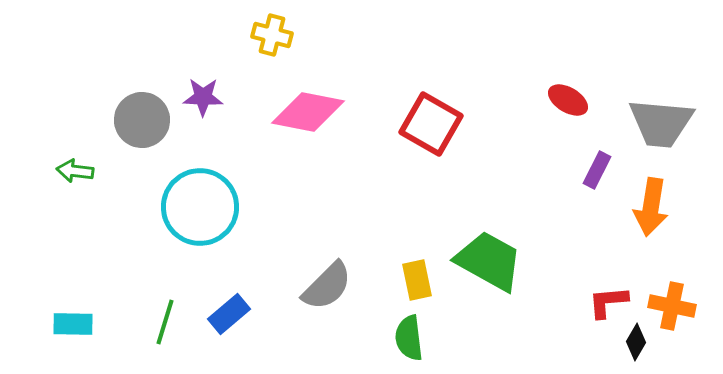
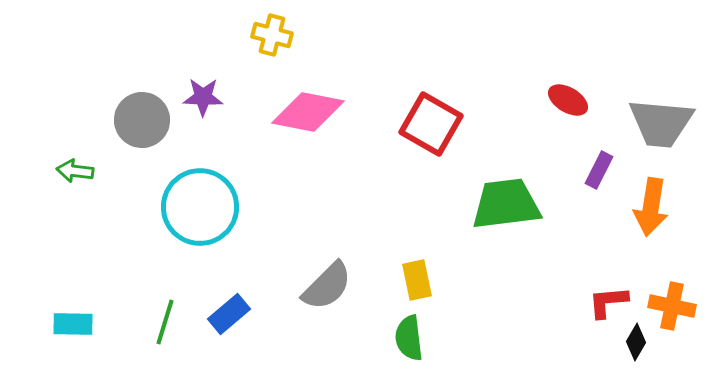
purple rectangle: moved 2 px right
green trapezoid: moved 17 px right, 57 px up; rotated 36 degrees counterclockwise
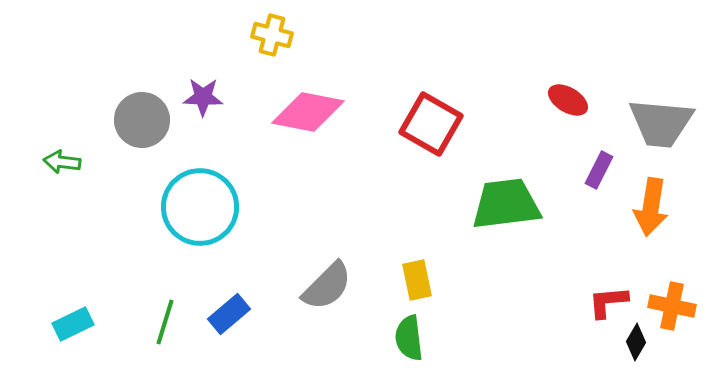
green arrow: moved 13 px left, 9 px up
cyan rectangle: rotated 27 degrees counterclockwise
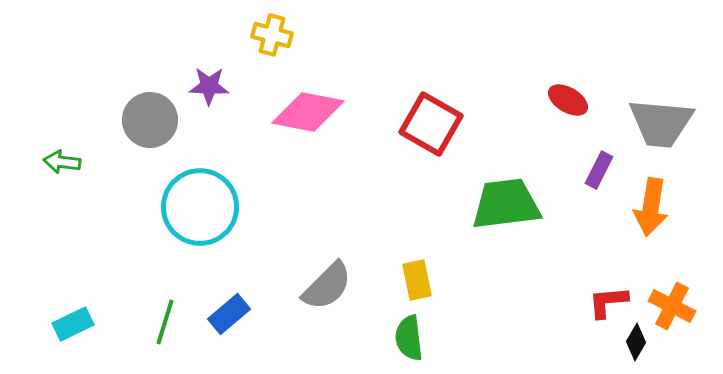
purple star: moved 6 px right, 11 px up
gray circle: moved 8 px right
orange cross: rotated 15 degrees clockwise
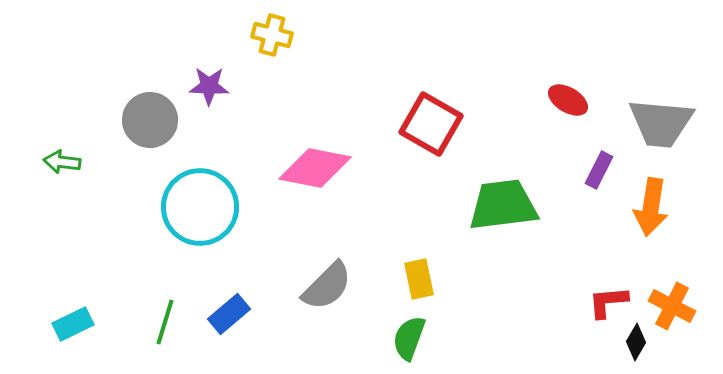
pink diamond: moved 7 px right, 56 px down
green trapezoid: moved 3 px left, 1 px down
yellow rectangle: moved 2 px right, 1 px up
green semicircle: rotated 27 degrees clockwise
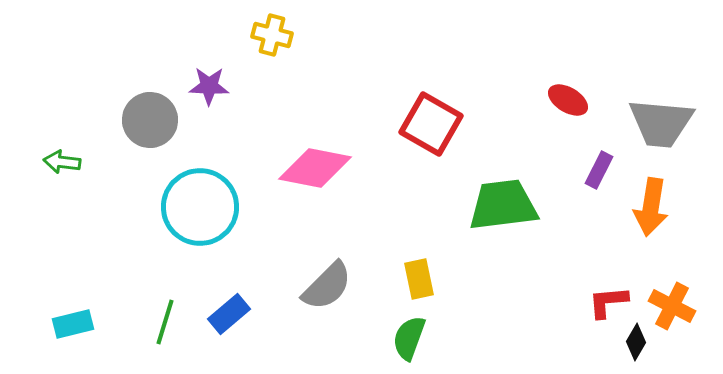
cyan rectangle: rotated 12 degrees clockwise
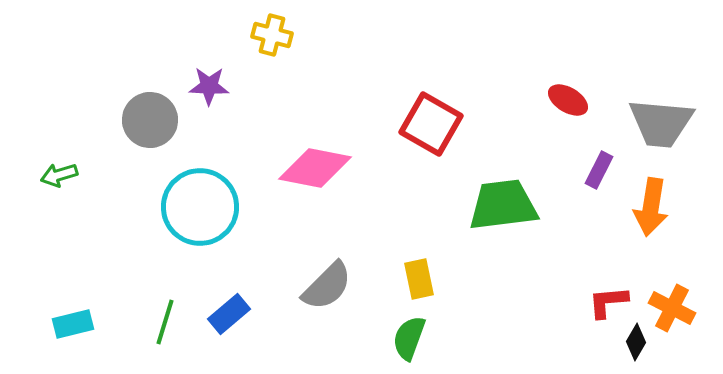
green arrow: moved 3 px left, 13 px down; rotated 24 degrees counterclockwise
orange cross: moved 2 px down
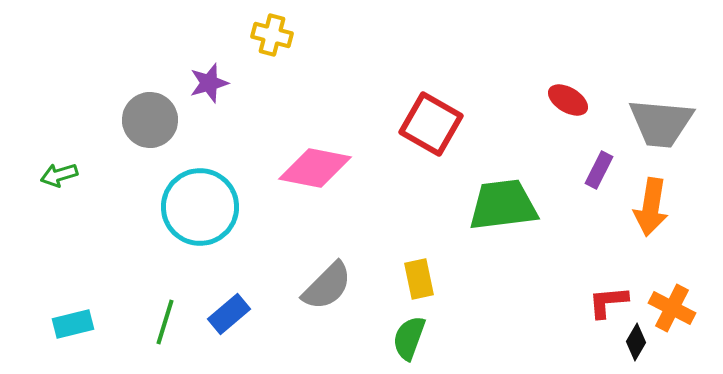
purple star: moved 3 px up; rotated 18 degrees counterclockwise
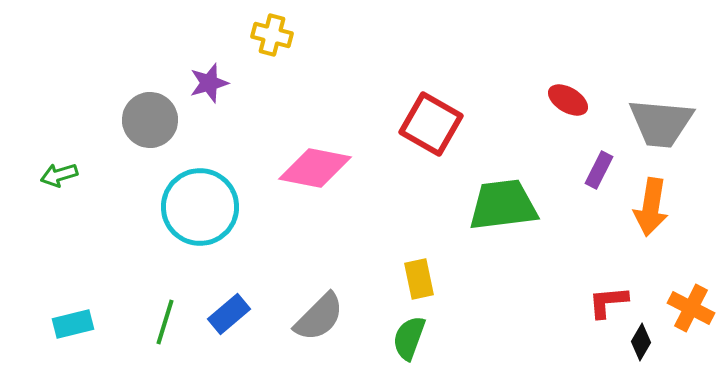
gray semicircle: moved 8 px left, 31 px down
orange cross: moved 19 px right
black diamond: moved 5 px right
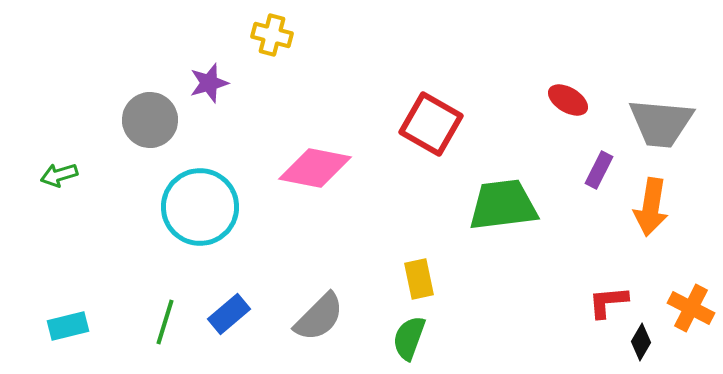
cyan rectangle: moved 5 px left, 2 px down
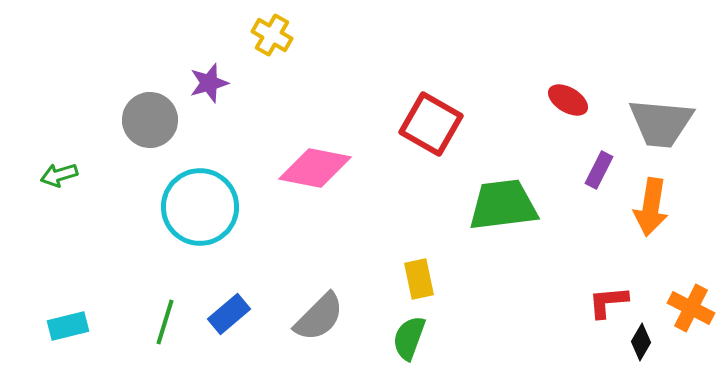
yellow cross: rotated 15 degrees clockwise
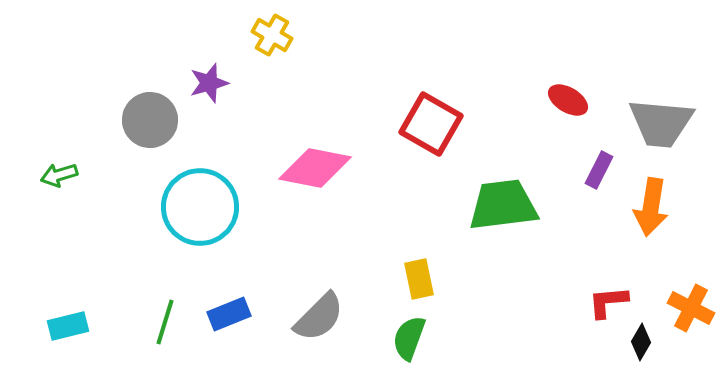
blue rectangle: rotated 18 degrees clockwise
